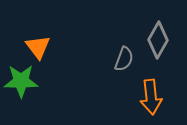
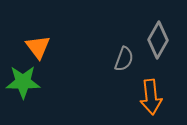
green star: moved 2 px right, 1 px down
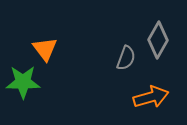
orange triangle: moved 7 px right, 2 px down
gray semicircle: moved 2 px right, 1 px up
orange arrow: rotated 100 degrees counterclockwise
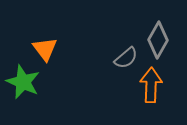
gray semicircle: rotated 30 degrees clockwise
green star: rotated 24 degrees clockwise
orange arrow: moved 12 px up; rotated 72 degrees counterclockwise
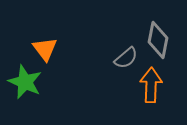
gray diamond: rotated 18 degrees counterclockwise
green star: moved 2 px right
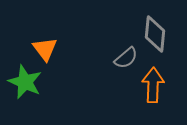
gray diamond: moved 3 px left, 6 px up; rotated 6 degrees counterclockwise
orange arrow: moved 2 px right
